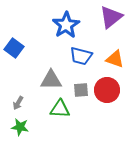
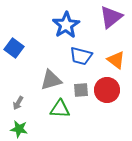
orange triangle: moved 1 px right, 1 px down; rotated 18 degrees clockwise
gray triangle: rotated 15 degrees counterclockwise
green star: moved 1 px left, 2 px down
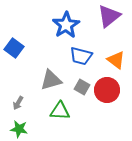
purple triangle: moved 2 px left, 1 px up
gray square: moved 1 px right, 3 px up; rotated 35 degrees clockwise
green triangle: moved 2 px down
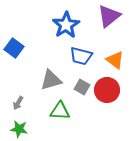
orange triangle: moved 1 px left
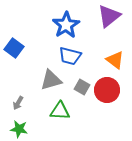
blue trapezoid: moved 11 px left
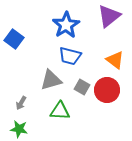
blue square: moved 9 px up
gray arrow: moved 3 px right
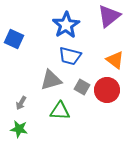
blue square: rotated 12 degrees counterclockwise
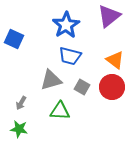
red circle: moved 5 px right, 3 px up
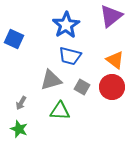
purple triangle: moved 2 px right
green star: rotated 12 degrees clockwise
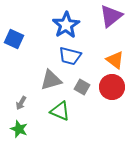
green triangle: rotated 20 degrees clockwise
